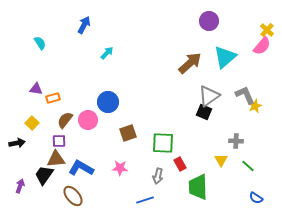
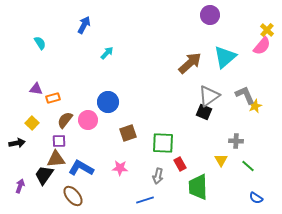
purple circle: moved 1 px right, 6 px up
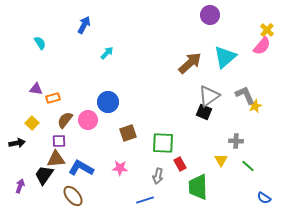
blue semicircle: moved 8 px right
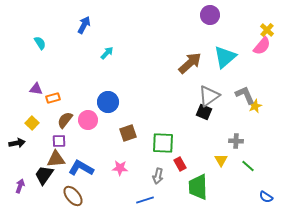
blue semicircle: moved 2 px right, 1 px up
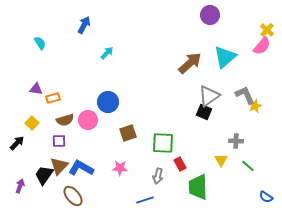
brown semicircle: rotated 144 degrees counterclockwise
black arrow: rotated 35 degrees counterclockwise
brown triangle: moved 3 px right, 7 px down; rotated 42 degrees counterclockwise
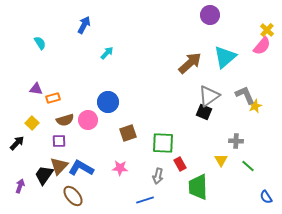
blue semicircle: rotated 24 degrees clockwise
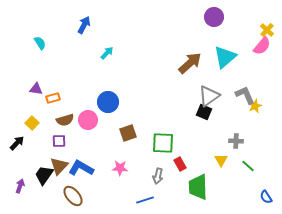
purple circle: moved 4 px right, 2 px down
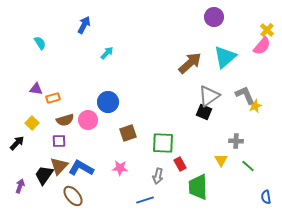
blue semicircle: rotated 24 degrees clockwise
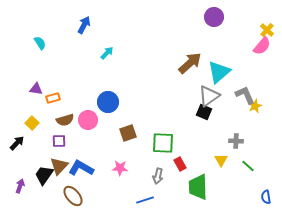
cyan triangle: moved 6 px left, 15 px down
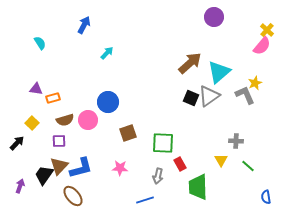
yellow star: moved 23 px up
black square: moved 13 px left, 14 px up
blue L-shape: rotated 135 degrees clockwise
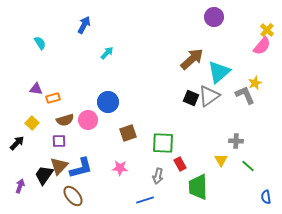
brown arrow: moved 2 px right, 4 px up
